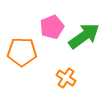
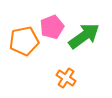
orange pentagon: moved 2 px right, 11 px up; rotated 12 degrees counterclockwise
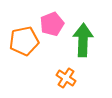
pink pentagon: moved 3 px up
green arrow: moved 1 px left, 4 px down; rotated 52 degrees counterclockwise
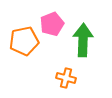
orange cross: rotated 18 degrees counterclockwise
